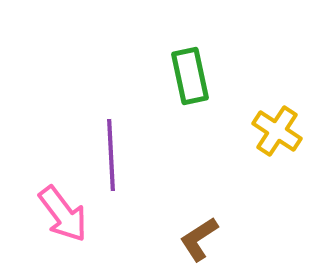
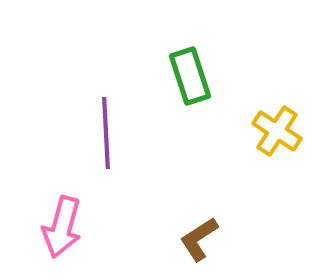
green rectangle: rotated 6 degrees counterclockwise
purple line: moved 5 px left, 22 px up
pink arrow: moved 1 px left, 13 px down; rotated 52 degrees clockwise
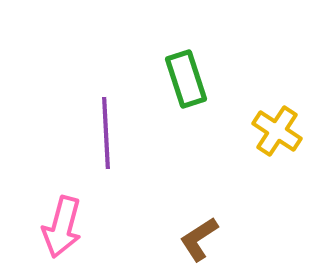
green rectangle: moved 4 px left, 3 px down
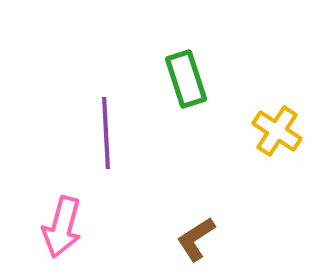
brown L-shape: moved 3 px left
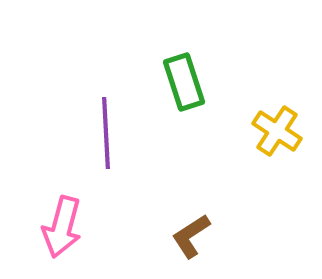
green rectangle: moved 2 px left, 3 px down
brown L-shape: moved 5 px left, 3 px up
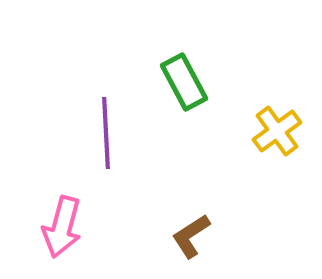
green rectangle: rotated 10 degrees counterclockwise
yellow cross: rotated 21 degrees clockwise
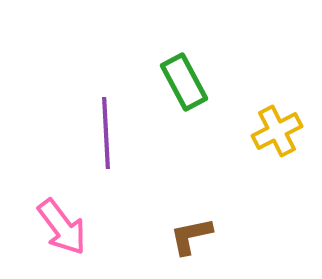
yellow cross: rotated 9 degrees clockwise
pink arrow: rotated 52 degrees counterclockwise
brown L-shape: rotated 21 degrees clockwise
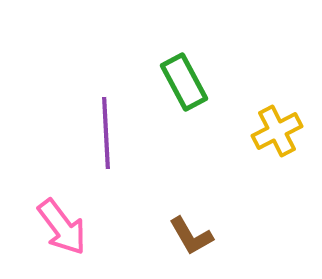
brown L-shape: rotated 108 degrees counterclockwise
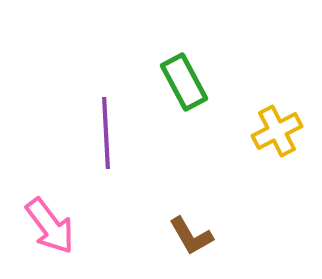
pink arrow: moved 12 px left, 1 px up
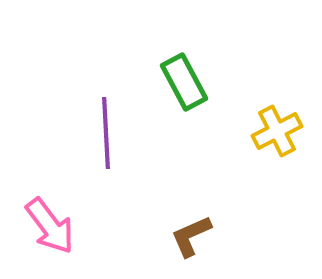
brown L-shape: rotated 96 degrees clockwise
